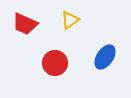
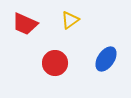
blue ellipse: moved 1 px right, 2 px down
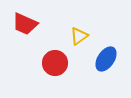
yellow triangle: moved 9 px right, 16 px down
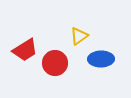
red trapezoid: moved 26 px down; rotated 56 degrees counterclockwise
blue ellipse: moved 5 px left; rotated 55 degrees clockwise
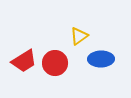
red trapezoid: moved 1 px left, 11 px down
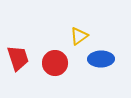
red trapezoid: moved 6 px left, 3 px up; rotated 76 degrees counterclockwise
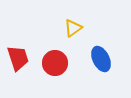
yellow triangle: moved 6 px left, 8 px up
blue ellipse: rotated 65 degrees clockwise
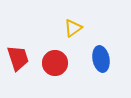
blue ellipse: rotated 15 degrees clockwise
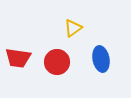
red trapezoid: rotated 116 degrees clockwise
red circle: moved 2 px right, 1 px up
